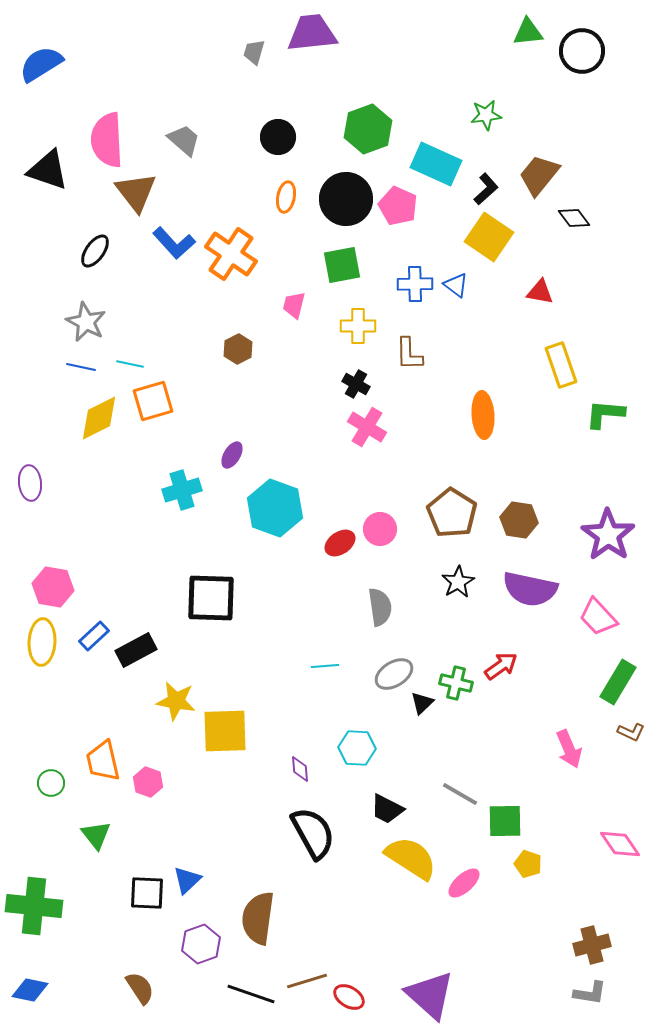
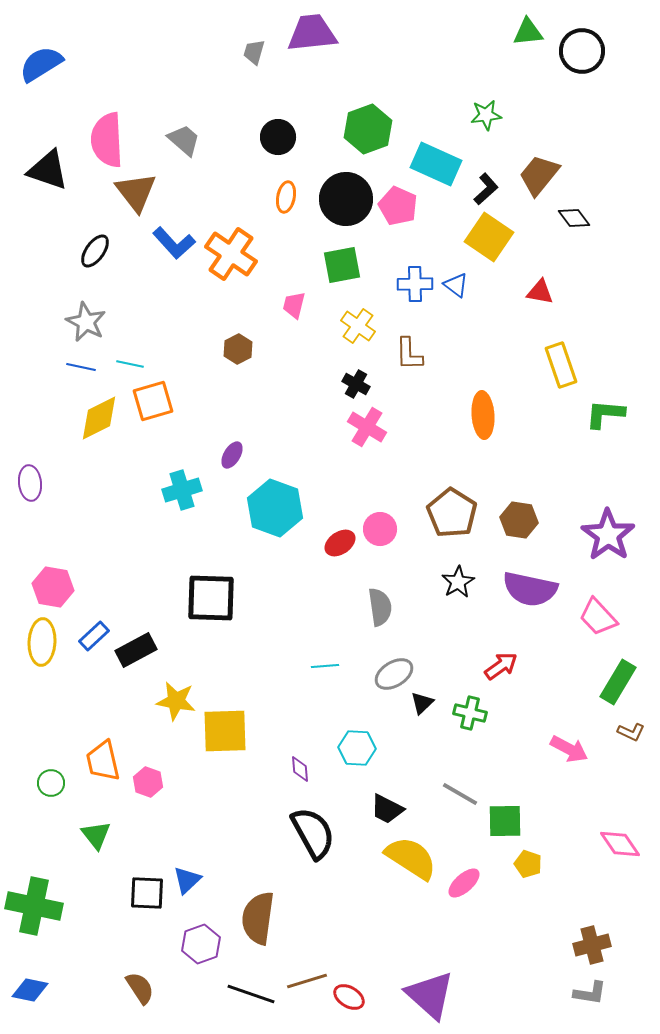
yellow cross at (358, 326): rotated 36 degrees clockwise
green cross at (456, 683): moved 14 px right, 30 px down
pink arrow at (569, 749): rotated 39 degrees counterclockwise
green cross at (34, 906): rotated 6 degrees clockwise
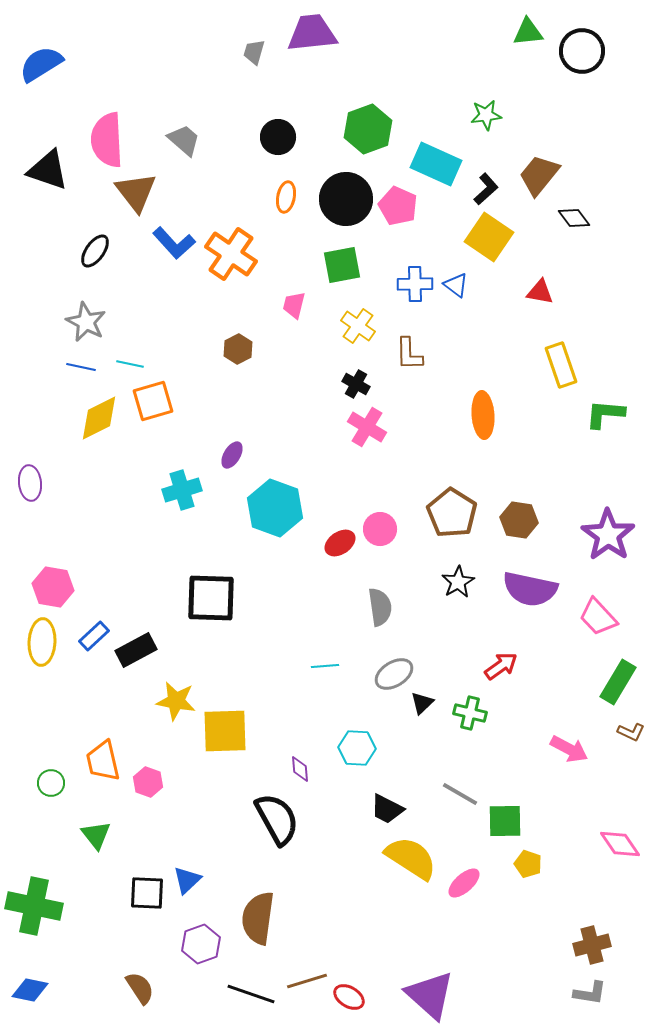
black semicircle at (313, 833): moved 36 px left, 14 px up
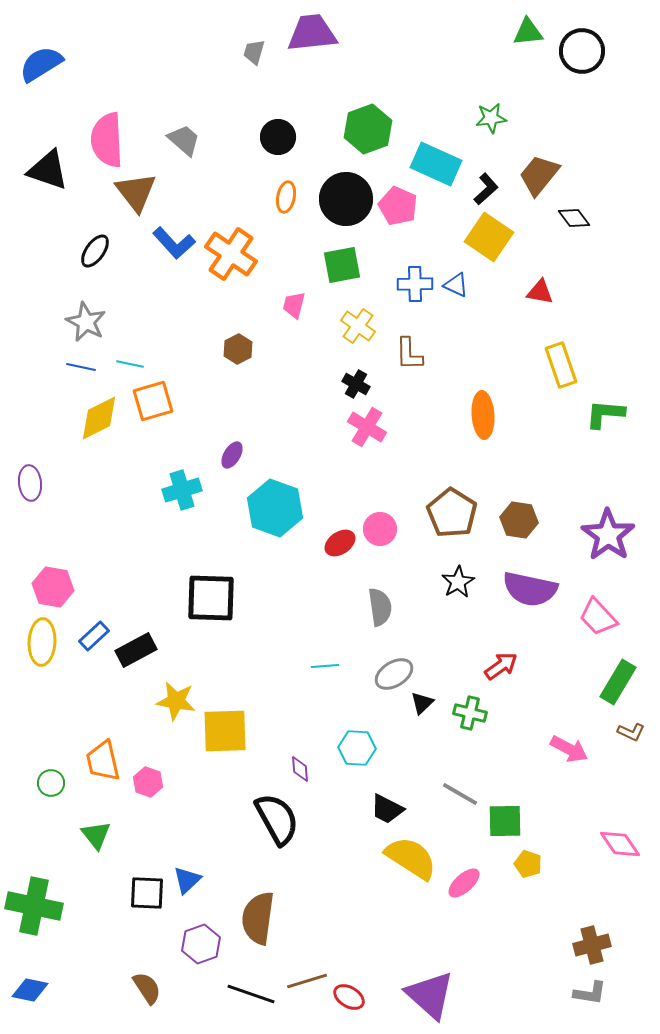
green star at (486, 115): moved 5 px right, 3 px down
blue triangle at (456, 285): rotated 12 degrees counterclockwise
brown semicircle at (140, 988): moved 7 px right
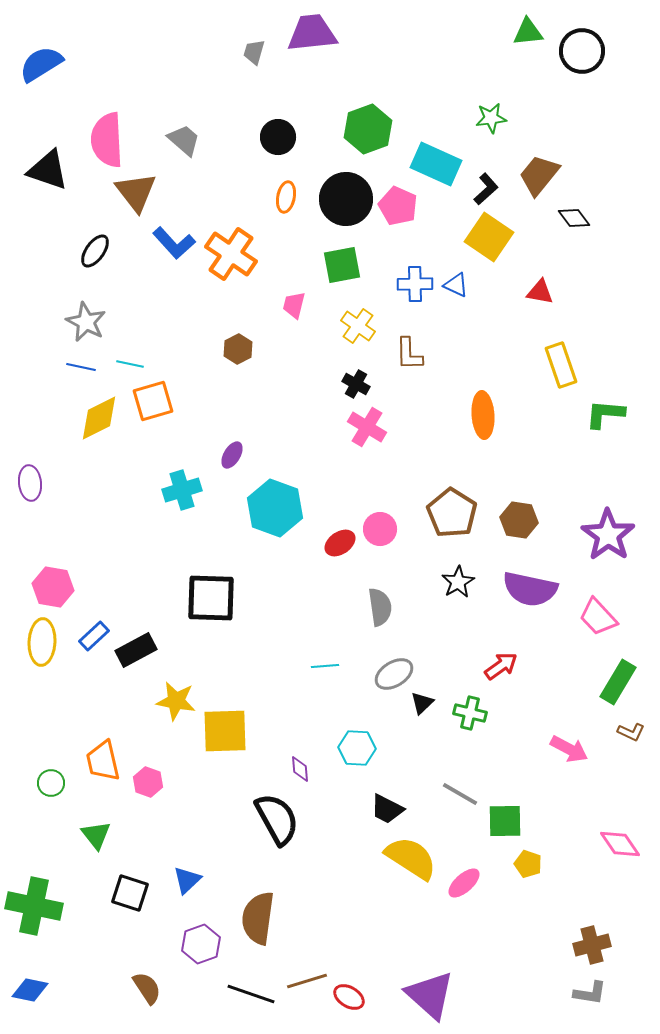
black square at (147, 893): moved 17 px left; rotated 15 degrees clockwise
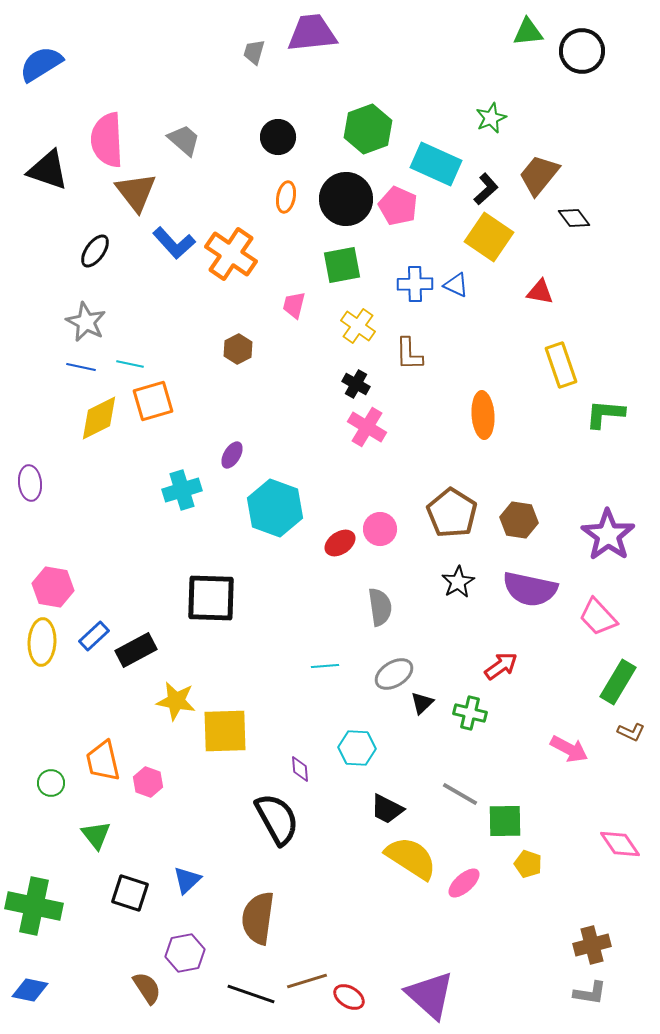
green star at (491, 118): rotated 16 degrees counterclockwise
purple hexagon at (201, 944): moved 16 px left, 9 px down; rotated 9 degrees clockwise
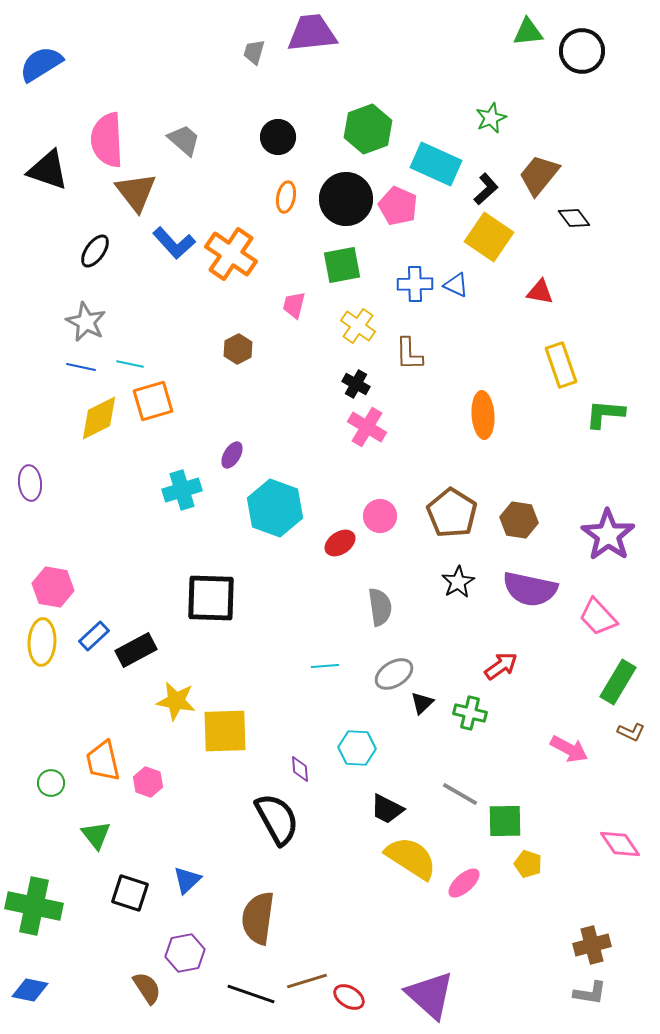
pink circle at (380, 529): moved 13 px up
